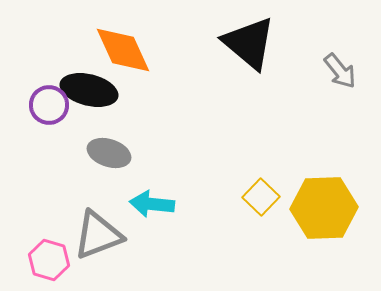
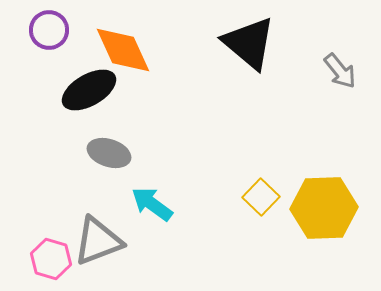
black ellipse: rotated 44 degrees counterclockwise
purple circle: moved 75 px up
cyan arrow: rotated 30 degrees clockwise
gray triangle: moved 6 px down
pink hexagon: moved 2 px right, 1 px up
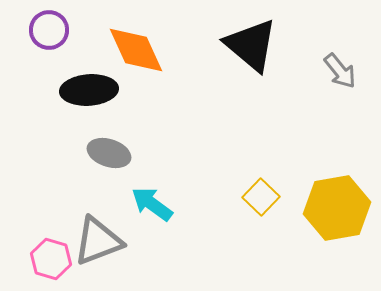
black triangle: moved 2 px right, 2 px down
orange diamond: moved 13 px right
black ellipse: rotated 26 degrees clockwise
yellow hexagon: moved 13 px right; rotated 8 degrees counterclockwise
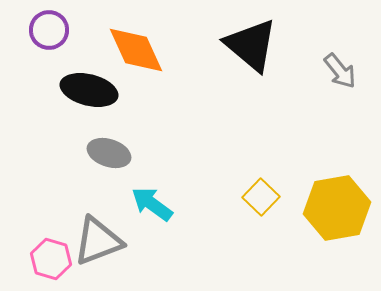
black ellipse: rotated 18 degrees clockwise
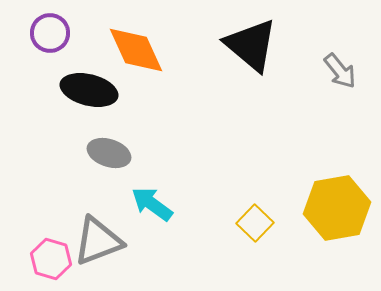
purple circle: moved 1 px right, 3 px down
yellow square: moved 6 px left, 26 px down
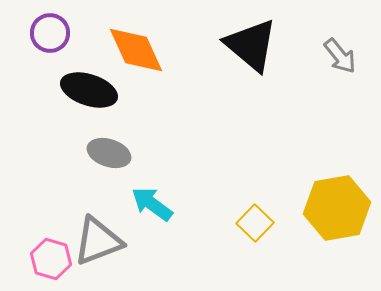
gray arrow: moved 15 px up
black ellipse: rotated 4 degrees clockwise
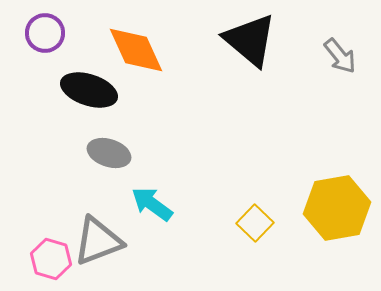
purple circle: moved 5 px left
black triangle: moved 1 px left, 5 px up
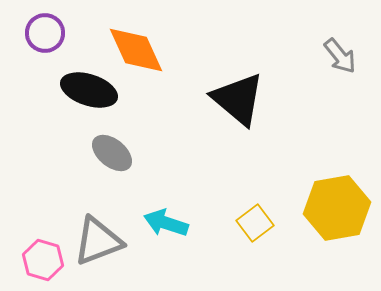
black triangle: moved 12 px left, 59 px down
gray ellipse: moved 3 px right; rotated 21 degrees clockwise
cyan arrow: moved 14 px right, 19 px down; rotated 18 degrees counterclockwise
yellow square: rotated 9 degrees clockwise
pink hexagon: moved 8 px left, 1 px down
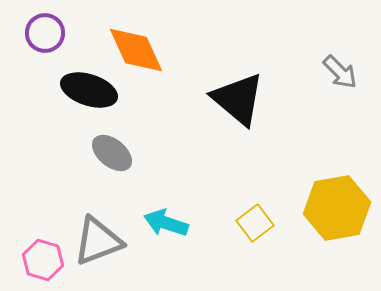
gray arrow: moved 16 px down; rotated 6 degrees counterclockwise
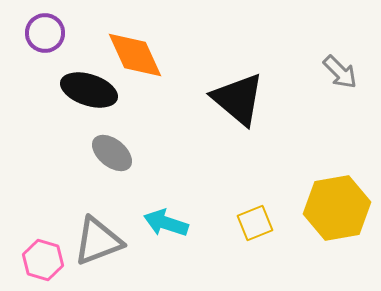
orange diamond: moved 1 px left, 5 px down
yellow square: rotated 15 degrees clockwise
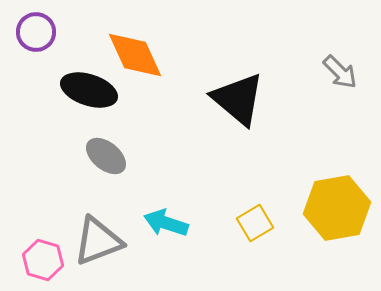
purple circle: moved 9 px left, 1 px up
gray ellipse: moved 6 px left, 3 px down
yellow square: rotated 9 degrees counterclockwise
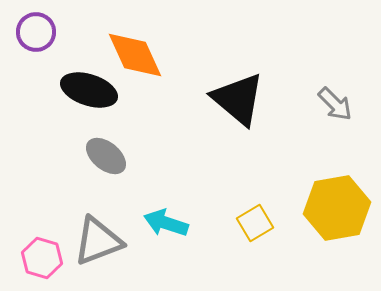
gray arrow: moved 5 px left, 32 px down
pink hexagon: moved 1 px left, 2 px up
